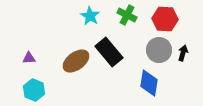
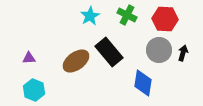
cyan star: rotated 12 degrees clockwise
blue diamond: moved 6 px left
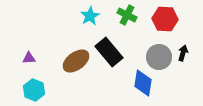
gray circle: moved 7 px down
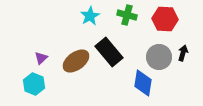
green cross: rotated 12 degrees counterclockwise
purple triangle: moved 12 px right; rotated 40 degrees counterclockwise
cyan hexagon: moved 6 px up
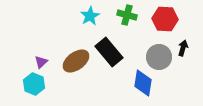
black arrow: moved 5 px up
purple triangle: moved 4 px down
